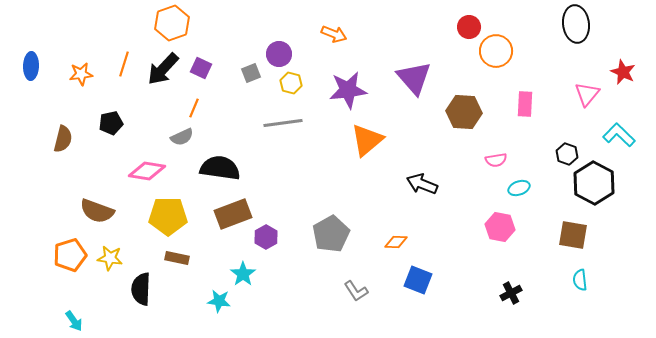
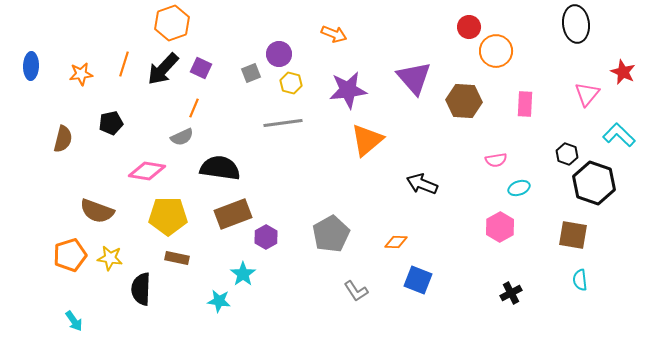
brown hexagon at (464, 112): moved 11 px up
black hexagon at (594, 183): rotated 9 degrees counterclockwise
pink hexagon at (500, 227): rotated 20 degrees clockwise
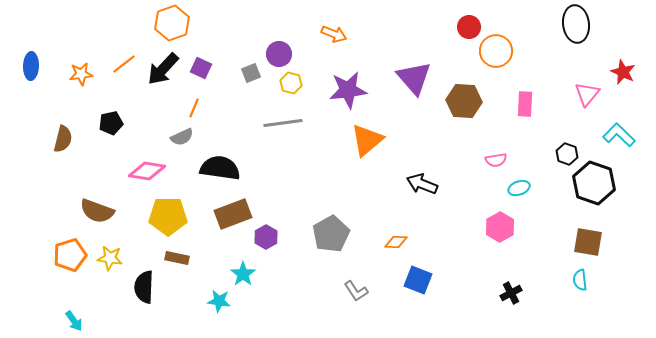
orange line at (124, 64): rotated 35 degrees clockwise
brown square at (573, 235): moved 15 px right, 7 px down
black semicircle at (141, 289): moved 3 px right, 2 px up
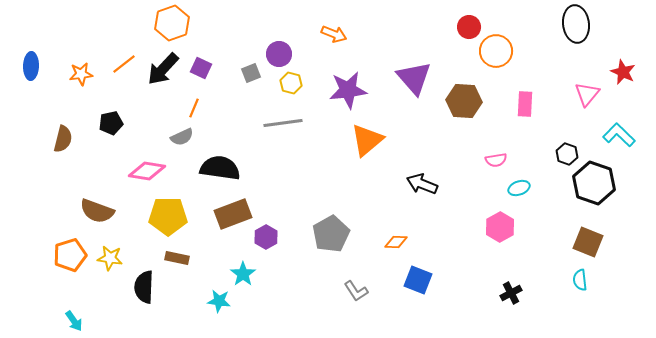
brown square at (588, 242): rotated 12 degrees clockwise
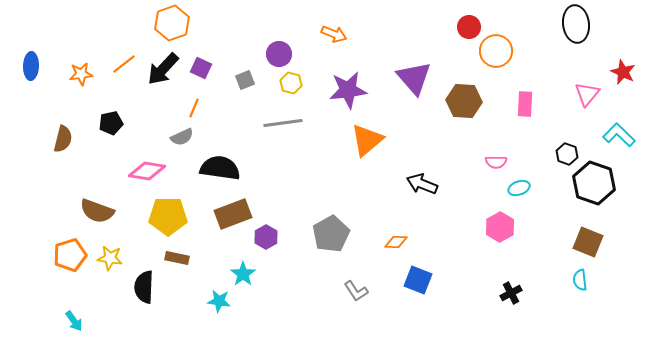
gray square at (251, 73): moved 6 px left, 7 px down
pink semicircle at (496, 160): moved 2 px down; rotated 10 degrees clockwise
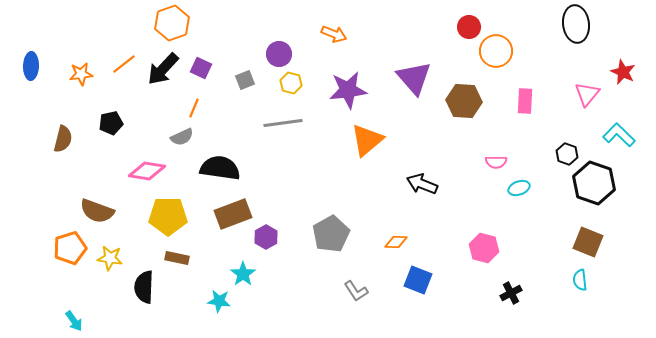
pink rectangle at (525, 104): moved 3 px up
pink hexagon at (500, 227): moved 16 px left, 21 px down; rotated 16 degrees counterclockwise
orange pentagon at (70, 255): moved 7 px up
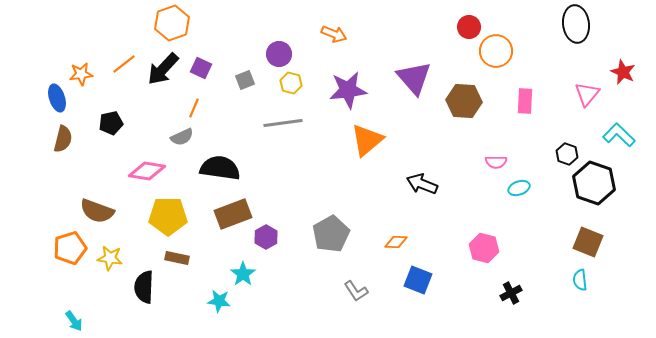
blue ellipse at (31, 66): moved 26 px right, 32 px down; rotated 20 degrees counterclockwise
